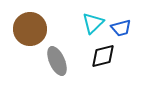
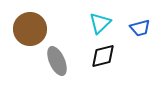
cyan triangle: moved 7 px right
blue trapezoid: moved 19 px right
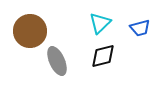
brown circle: moved 2 px down
